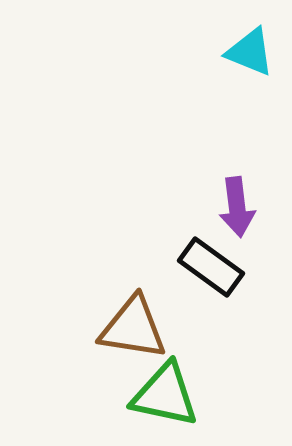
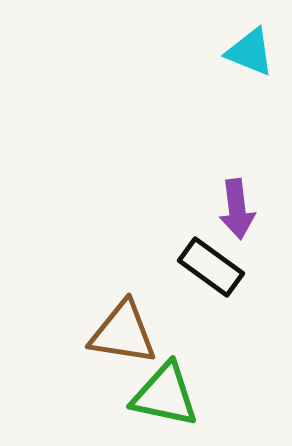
purple arrow: moved 2 px down
brown triangle: moved 10 px left, 5 px down
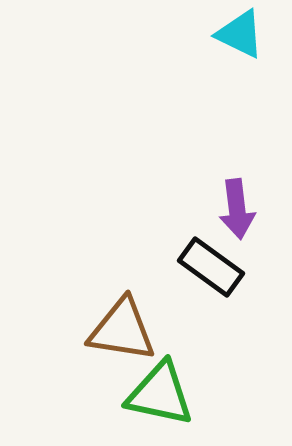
cyan triangle: moved 10 px left, 18 px up; rotated 4 degrees clockwise
brown triangle: moved 1 px left, 3 px up
green triangle: moved 5 px left, 1 px up
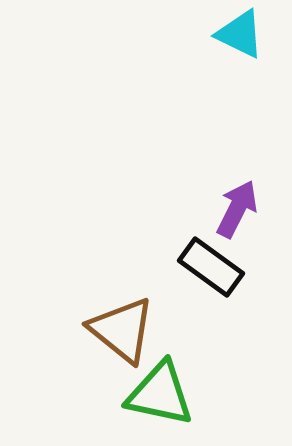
purple arrow: rotated 146 degrees counterclockwise
brown triangle: rotated 30 degrees clockwise
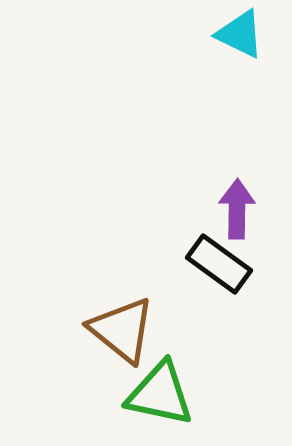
purple arrow: rotated 26 degrees counterclockwise
black rectangle: moved 8 px right, 3 px up
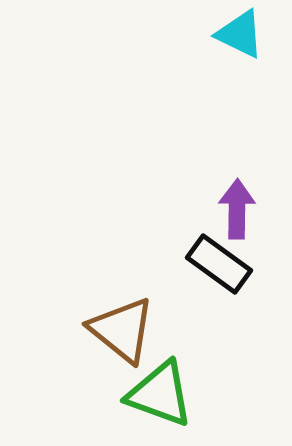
green triangle: rotated 8 degrees clockwise
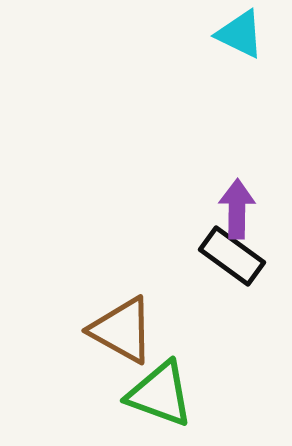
black rectangle: moved 13 px right, 8 px up
brown triangle: rotated 10 degrees counterclockwise
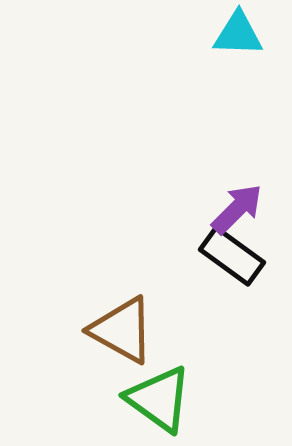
cyan triangle: moved 2 px left; rotated 24 degrees counterclockwise
purple arrow: rotated 44 degrees clockwise
green triangle: moved 1 px left, 5 px down; rotated 16 degrees clockwise
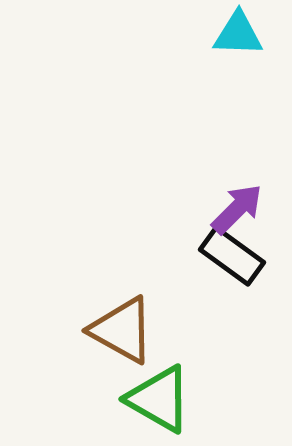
green triangle: rotated 6 degrees counterclockwise
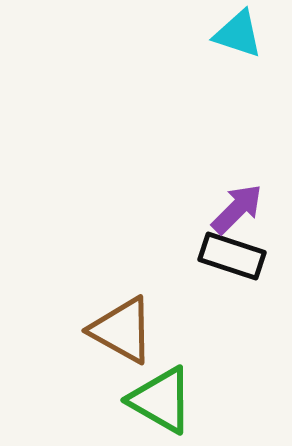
cyan triangle: rotated 16 degrees clockwise
black rectangle: rotated 18 degrees counterclockwise
green triangle: moved 2 px right, 1 px down
